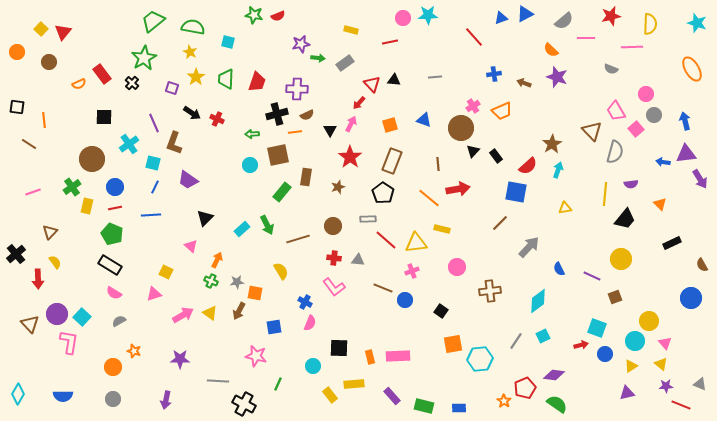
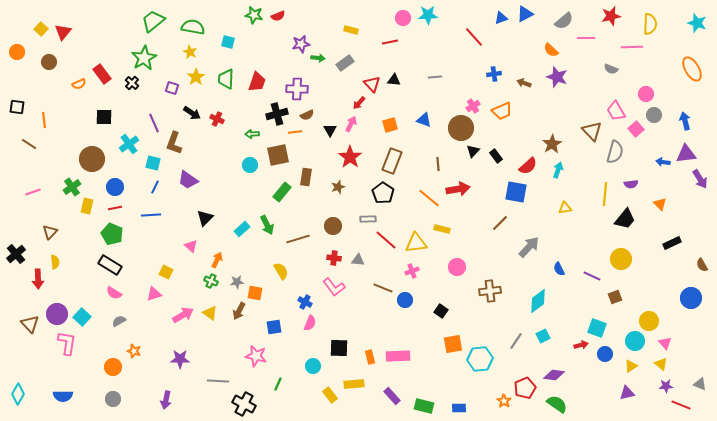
yellow semicircle at (55, 262): rotated 32 degrees clockwise
pink L-shape at (69, 342): moved 2 px left, 1 px down
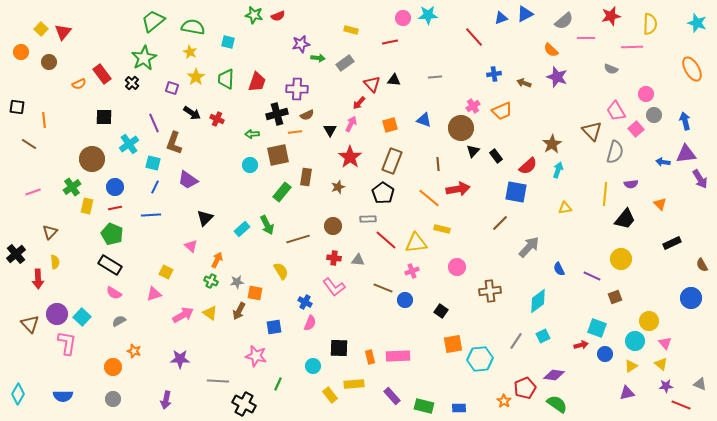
orange circle at (17, 52): moved 4 px right
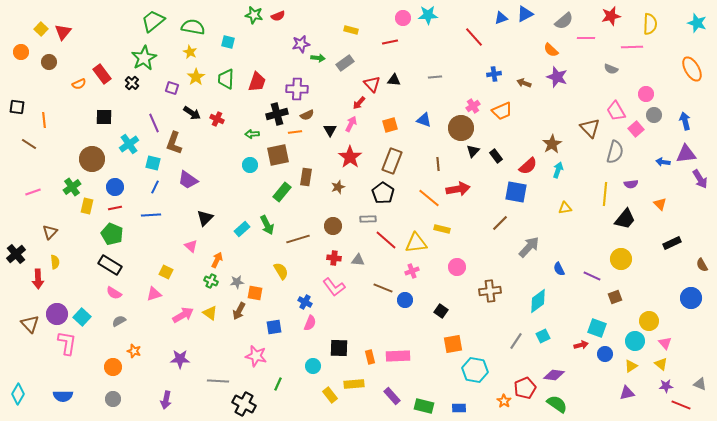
brown triangle at (592, 131): moved 2 px left, 3 px up
cyan hexagon at (480, 359): moved 5 px left, 11 px down; rotated 15 degrees clockwise
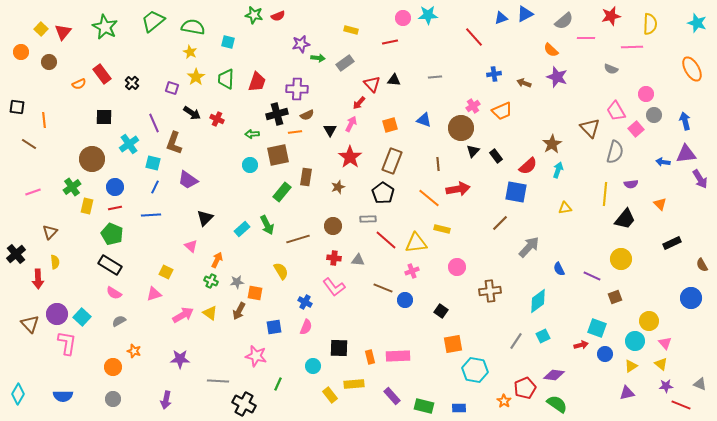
green star at (144, 58): moved 39 px left, 31 px up; rotated 15 degrees counterclockwise
pink semicircle at (310, 323): moved 4 px left, 4 px down
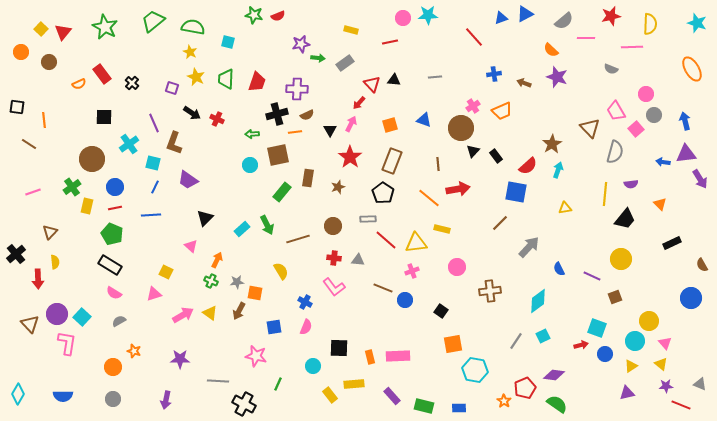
yellow star at (196, 77): rotated 12 degrees counterclockwise
brown rectangle at (306, 177): moved 2 px right, 1 px down
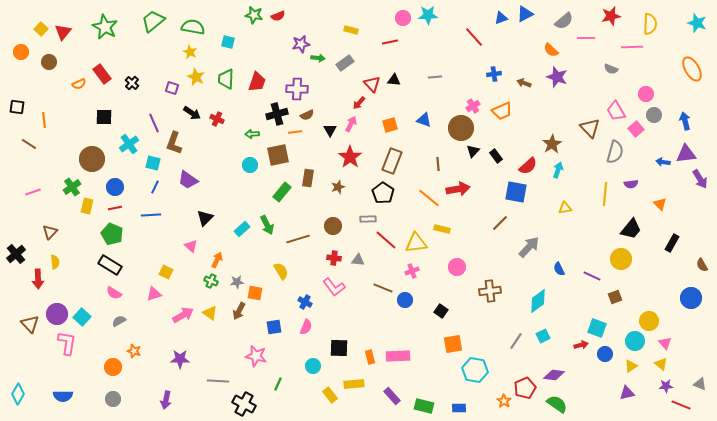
black trapezoid at (625, 219): moved 6 px right, 10 px down
black rectangle at (672, 243): rotated 36 degrees counterclockwise
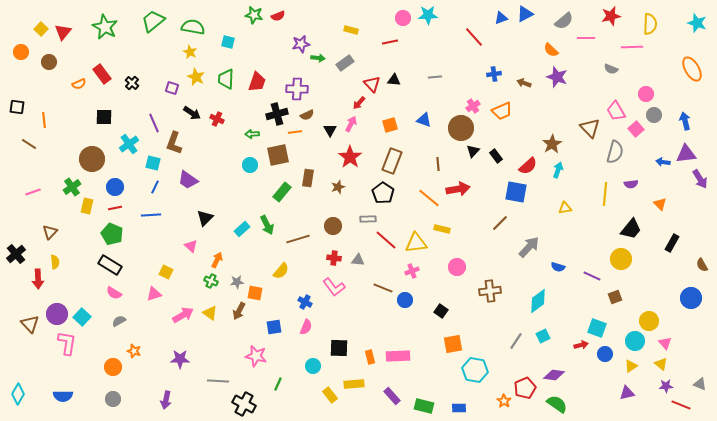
blue semicircle at (559, 269): moved 1 px left, 2 px up; rotated 48 degrees counterclockwise
yellow semicircle at (281, 271): rotated 72 degrees clockwise
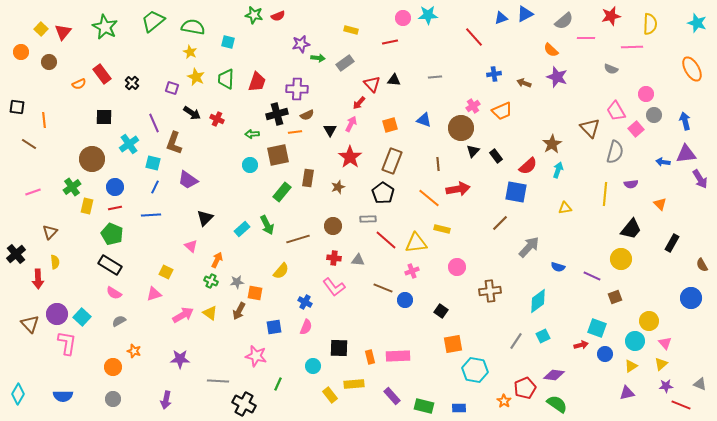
yellow triangle at (661, 364): rotated 40 degrees clockwise
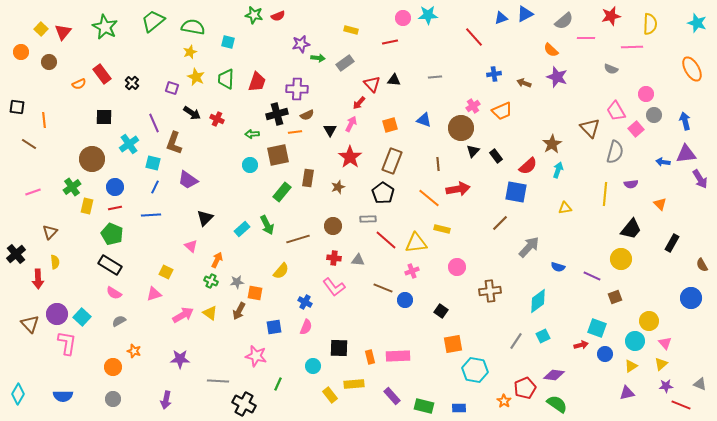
yellow star at (190, 52): rotated 24 degrees clockwise
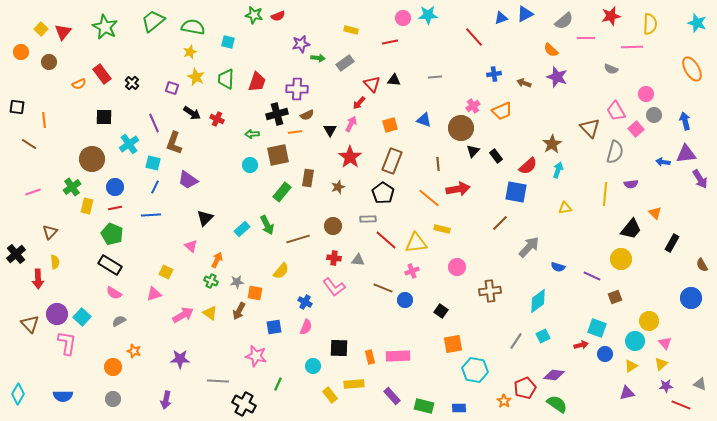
orange triangle at (660, 204): moved 5 px left, 9 px down
